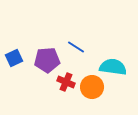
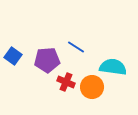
blue square: moved 1 px left, 2 px up; rotated 30 degrees counterclockwise
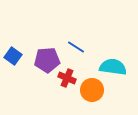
red cross: moved 1 px right, 4 px up
orange circle: moved 3 px down
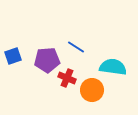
blue square: rotated 36 degrees clockwise
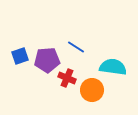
blue square: moved 7 px right
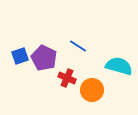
blue line: moved 2 px right, 1 px up
purple pentagon: moved 3 px left, 2 px up; rotated 30 degrees clockwise
cyan semicircle: moved 6 px right, 1 px up; rotated 8 degrees clockwise
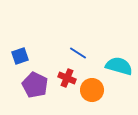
blue line: moved 7 px down
purple pentagon: moved 9 px left, 27 px down
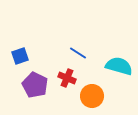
orange circle: moved 6 px down
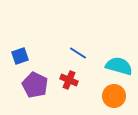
red cross: moved 2 px right, 2 px down
orange circle: moved 22 px right
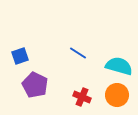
red cross: moved 13 px right, 17 px down
orange circle: moved 3 px right, 1 px up
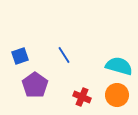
blue line: moved 14 px left, 2 px down; rotated 24 degrees clockwise
purple pentagon: rotated 10 degrees clockwise
